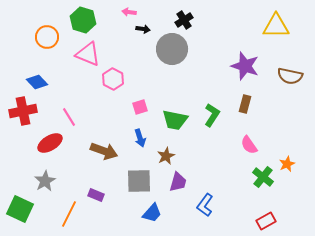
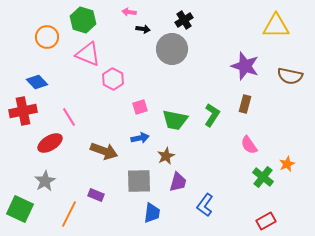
blue arrow: rotated 84 degrees counterclockwise
blue trapezoid: rotated 35 degrees counterclockwise
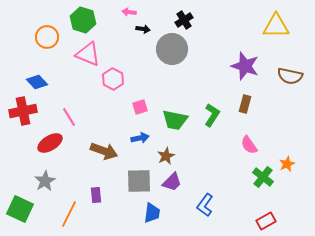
purple trapezoid: moved 6 px left; rotated 30 degrees clockwise
purple rectangle: rotated 63 degrees clockwise
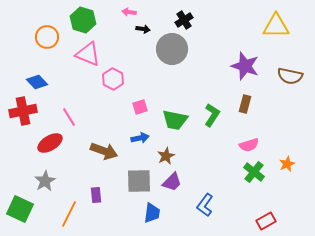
pink semicircle: rotated 72 degrees counterclockwise
green cross: moved 9 px left, 5 px up
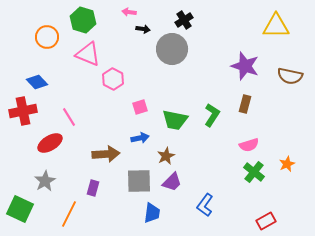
brown arrow: moved 2 px right, 3 px down; rotated 24 degrees counterclockwise
purple rectangle: moved 3 px left, 7 px up; rotated 21 degrees clockwise
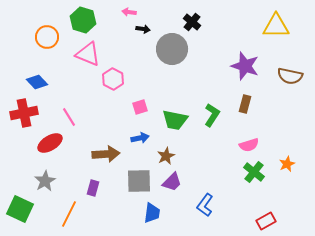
black cross: moved 8 px right, 2 px down; rotated 18 degrees counterclockwise
red cross: moved 1 px right, 2 px down
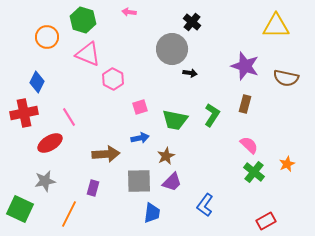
black arrow: moved 47 px right, 44 px down
brown semicircle: moved 4 px left, 2 px down
blue diamond: rotated 70 degrees clockwise
pink semicircle: rotated 120 degrees counterclockwise
gray star: rotated 20 degrees clockwise
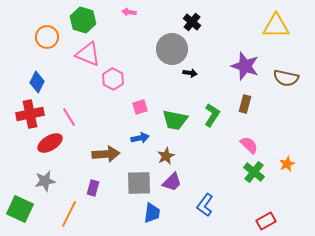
red cross: moved 6 px right, 1 px down
gray square: moved 2 px down
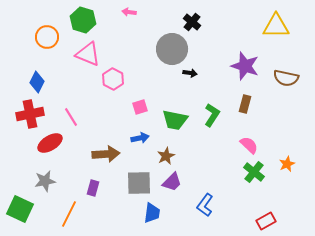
pink line: moved 2 px right
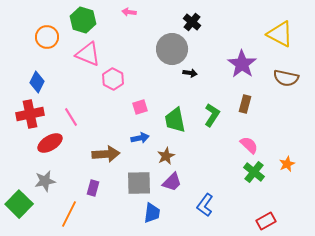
yellow triangle: moved 4 px right, 8 px down; rotated 28 degrees clockwise
purple star: moved 3 px left, 2 px up; rotated 16 degrees clockwise
green trapezoid: rotated 68 degrees clockwise
green square: moved 1 px left, 5 px up; rotated 20 degrees clockwise
